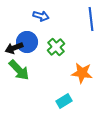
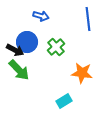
blue line: moved 3 px left
black arrow: moved 1 px right, 2 px down; rotated 132 degrees counterclockwise
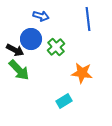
blue circle: moved 4 px right, 3 px up
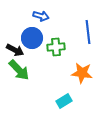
blue line: moved 13 px down
blue circle: moved 1 px right, 1 px up
green cross: rotated 36 degrees clockwise
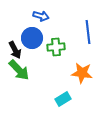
black arrow: rotated 36 degrees clockwise
cyan rectangle: moved 1 px left, 2 px up
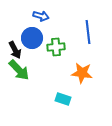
cyan rectangle: rotated 49 degrees clockwise
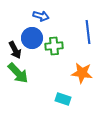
green cross: moved 2 px left, 1 px up
green arrow: moved 1 px left, 3 px down
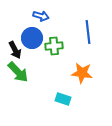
green arrow: moved 1 px up
